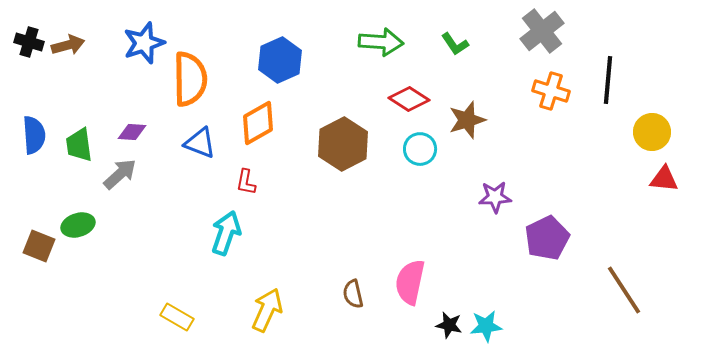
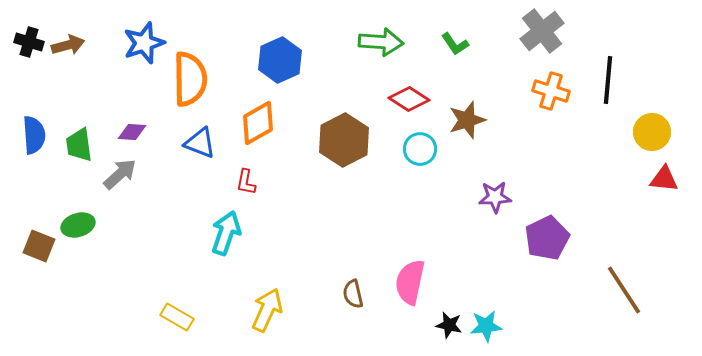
brown hexagon: moved 1 px right, 4 px up
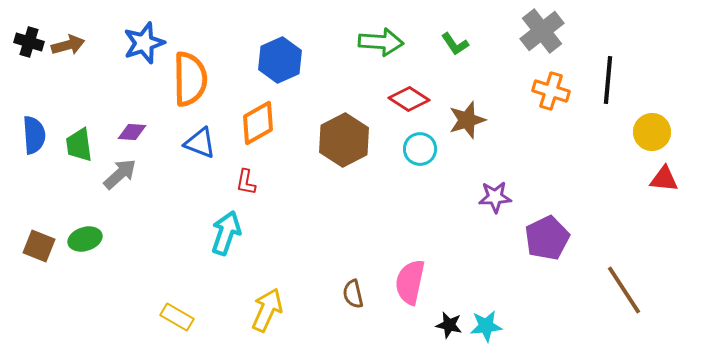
green ellipse: moved 7 px right, 14 px down
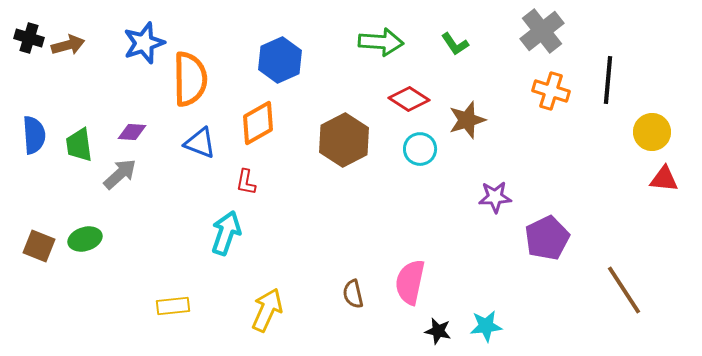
black cross: moved 4 px up
yellow rectangle: moved 4 px left, 11 px up; rotated 36 degrees counterclockwise
black star: moved 11 px left, 6 px down
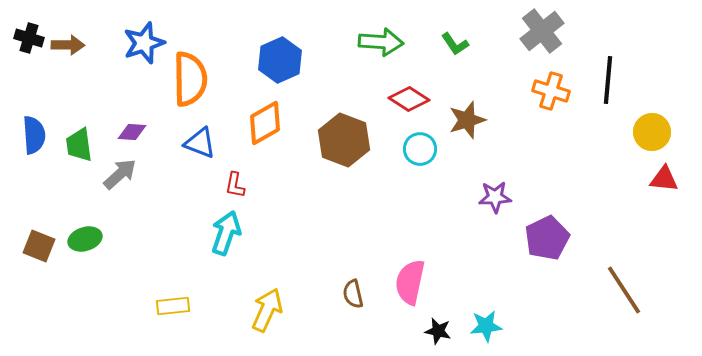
brown arrow: rotated 16 degrees clockwise
orange diamond: moved 7 px right
brown hexagon: rotated 12 degrees counterclockwise
red L-shape: moved 11 px left, 3 px down
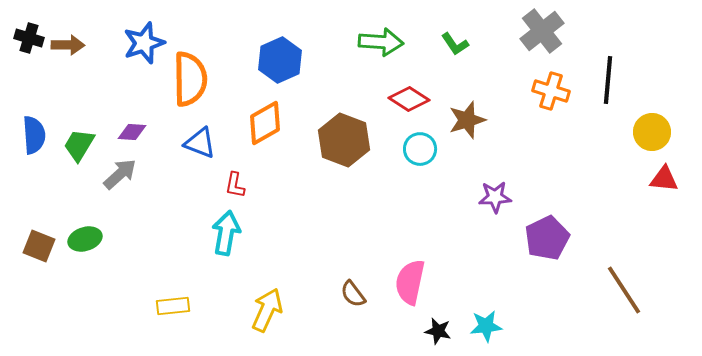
green trapezoid: rotated 39 degrees clockwise
cyan arrow: rotated 9 degrees counterclockwise
brown semicircle: rotated 24 degrees counterclockwise
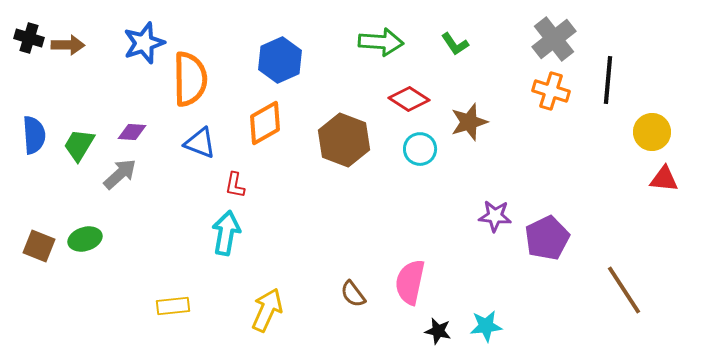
gray cross: moved 12 px right, 8 px down
brown star: moved 2 px right, 2 px down
purple star: moved 19 px down; rotated 8 degrees clockwise
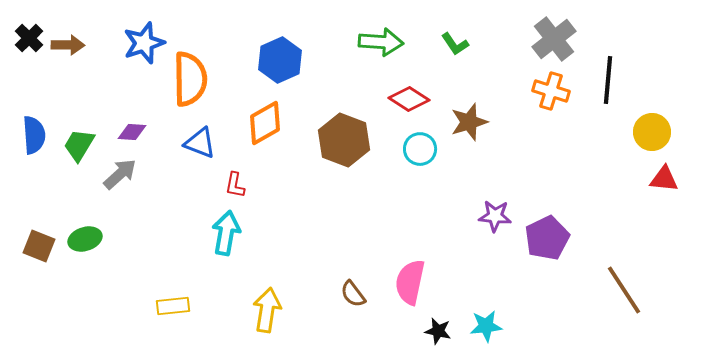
black cross: rotated 28 degrees clockwise
yellow arrow: rotated 15 degrees counterclockwise
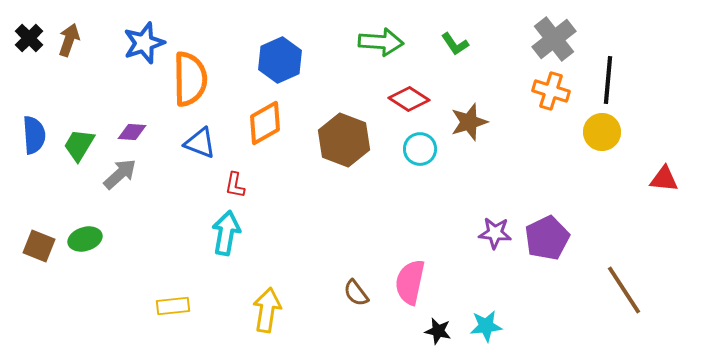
brown arrow: moved 1 px right, 5 px up; rotated 72 degrees counterclockwise
yellow circle: moved 50 px left
purple star: moved 17 px down
brown semicircle: moved 3 px right, 1 px up
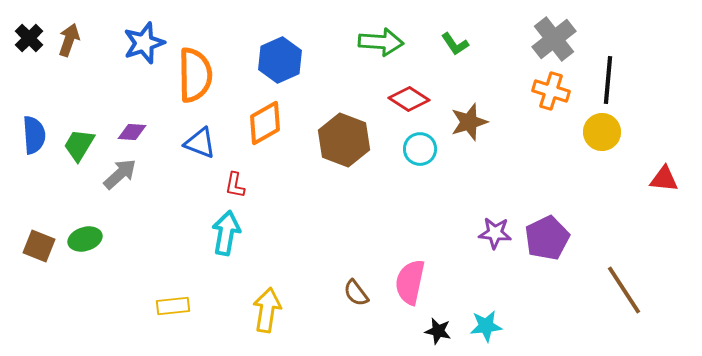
orange semicircle: moved 5 px right, 4 px up
